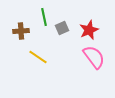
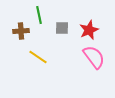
green line: moved 5 px left, 2 px up
gray square: rotated 24 degrees clockwise
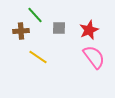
green line: moved 4 px left; rotated 30 degrees counterclockwise
gray square: moved 3 px left
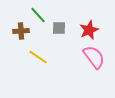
green line: moved 3 px right
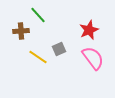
gray square: moved 21 px down; rotated 24 degrees counterclockwise
pink semicircle: moved 1 px left, 1 px down
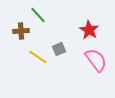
red star: rotated 18 degrees counterclockwise
pink semicircle: moved 3 px right, 2 px down
